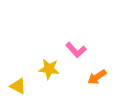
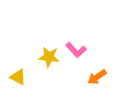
yellow star: moved 12 px up
yellow triangle: moved 9 px up
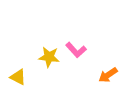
orange arrow: moved 11 px right, 2 px up
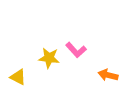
yellow star: moved 1 px down
orange arrow: rotated 48 degrees clockwise
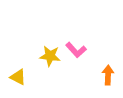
yellow star: moved 1 px right, 2 px up
orange arrow: rotated 78 degrees clockwise
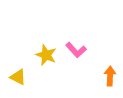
yellow star: moved 4 px left, 1 px up; rotated 15 degrees clockwise
orange arrow: moved 2 px right, 1 px down
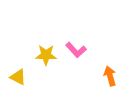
yellow star: rotated 20 degrees counterclockwise
orange arrow: rotated 18 degrees counterclockwise
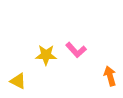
yellow triangle: moved 4 px down
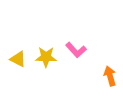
yellow star: moved 2 px down
yellow triangle: moved 22 px up
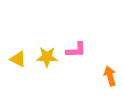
pink L-shape: rotated 50 degrees counterclockwise
yellow star: moved 1 px right
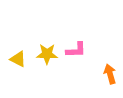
yellow star: moved 3 px up
orange arrow: moved 2 px up
